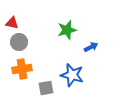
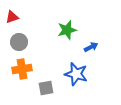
red triangle: moved 6 px up; rotated 32 degrees counterclockwise
blue star: moved 4 px right, 1 px up
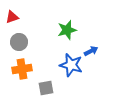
blue arrow: moved 4 px down
blue star: moved 5 px left, 9 px up
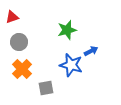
orange cross: rotated 36 degrees counterclockwise
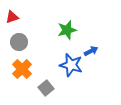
gray square: rotated 28 degrees counterclockwise
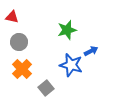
red triangle: rotated 32 degrees clockwise
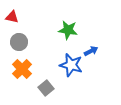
green star: moved 1 px right; rotated 24 degrees clockwise
